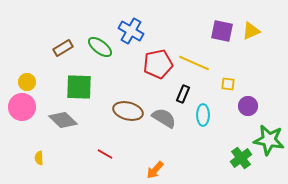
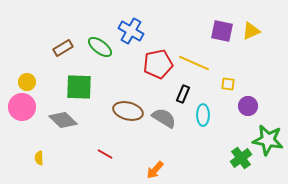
green star: moved 1 px left
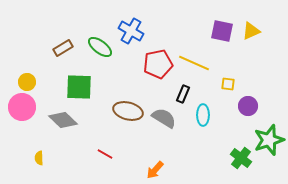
green star: moved 1 px right; rotated 28 degrees counterclockwise
green cross: rotated 15 degrees counterclockwise
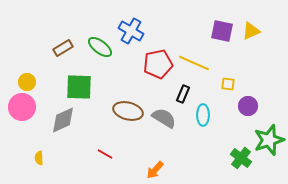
gray diamond: rotated 68 degrees counterclockwise
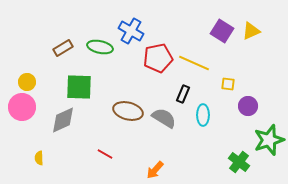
purple square: rotated 20 degrees clockwise
green ellipse: rotated 25 degrees counterclockwise
red pentagon: moved 6 px up
green cross: moved 2 px left, 4 px down
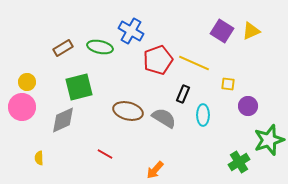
red pentagon: moved 2 px down; rotated 8 degrees counterclockwise
green square: rotated 16 degrees counterclockwise
green cross: rotated 20 degrees clockwise
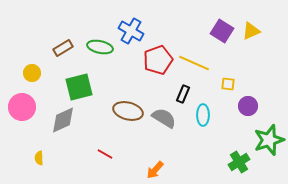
yellow circle: moved 5 px right, 9 px up
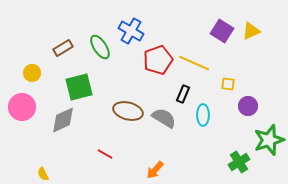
green ellipse: rotated 45 degrees clockwise
yellow semicircle: moved 4 px right, 16 px down; rotated 24 degrees counterclockwise
